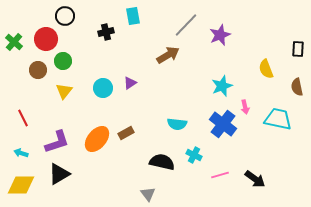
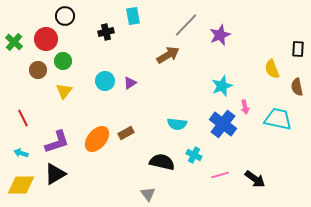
yellow semicircle: moved 6 px right
cyan circle: moved 2 px right, 7 px up
black triangle: moved 4 px left
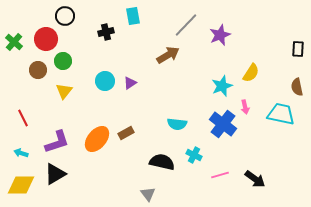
yellow semicircle: moved 21 px left, 4 px down; rotated 126 degrees counterclockwise
cyan trapezoid: moved 3 px right, 5 px up
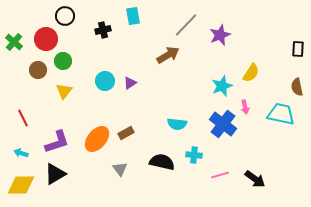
black cross: moved 3 px left, 2 px up
cyan cross: rotated 21 degrees counterclockwise
gray triangle: moved 28 px left, 25 px up
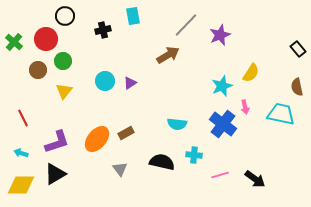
black rectangle: rotated 42 degrees counterclockwise
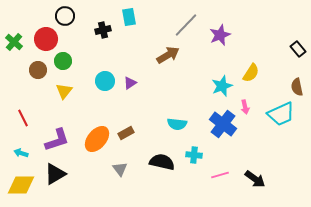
cyan rectangle: moved 4 px left, 1 px down
cyan trapezoid: rotated 144 degrees clockwise
purple L-shape: moved 2 px up
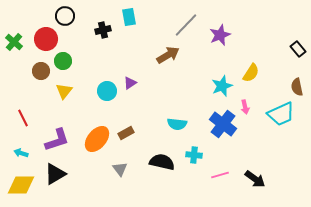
brown circle: moved 3 px right, 1 px down
cyan circle: moved 2 px right, 10 px down
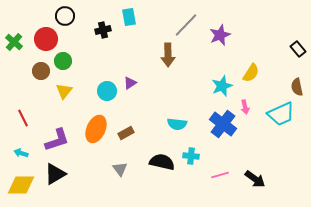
brown arrow: rotated 120 degrees clockwise
orange ellipse: moved 1 px left, 10 px up; rotated 16 degrees counterclockwise
cyan cross: moved 3 px left, 1 px down
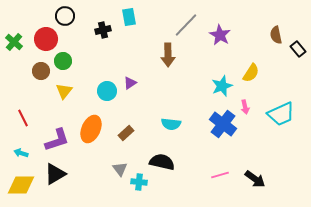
purple star: rotated 20 degrees counterclockwise
brown semicircle: moved 21 px left, 52 px up
cyan semicircle: moved 6 px left
orange ellipse: moved 5 px left
brown rectangle: rotated 14 degrees counterclockwise
cyan cross: moved 52 px left, 26 px down
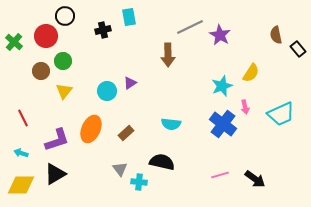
gray line: moved 4 px right, 2 px down; rotated 20 degrees clockwise
red circle: moved 3 px up
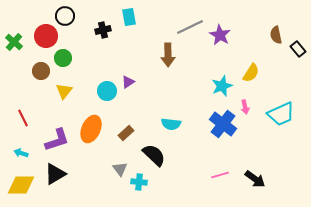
green circle: moved 3 px up
purple triangle: moved 2 px left, 1 px up
black semicircle: moved 8 px left, 7 px up; rotated 30 degrees clockwise
